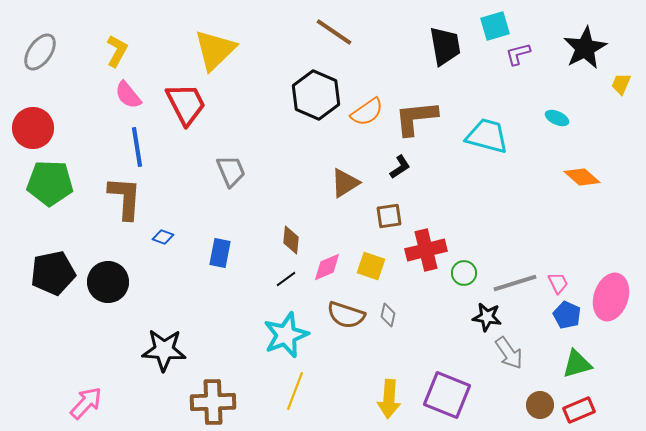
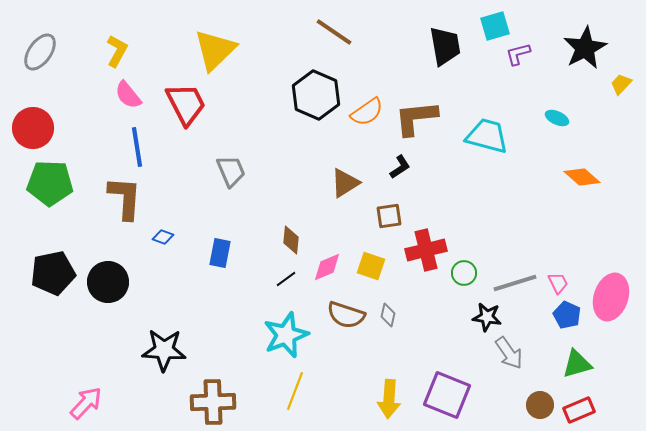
yellow trapezoid at (621, 84): rotated 20 degrees clockwise
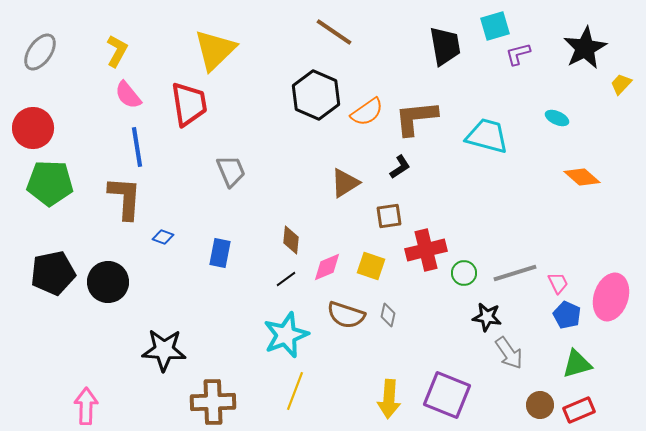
red trapezoid at (186, 104): moved 3 px right; rotated 18 degrees clockwise
gray line at (515, 283): moved 10 px up
pink arrow at (86, 403): moved 3 px down; rotated 42 degrees counterclockwise
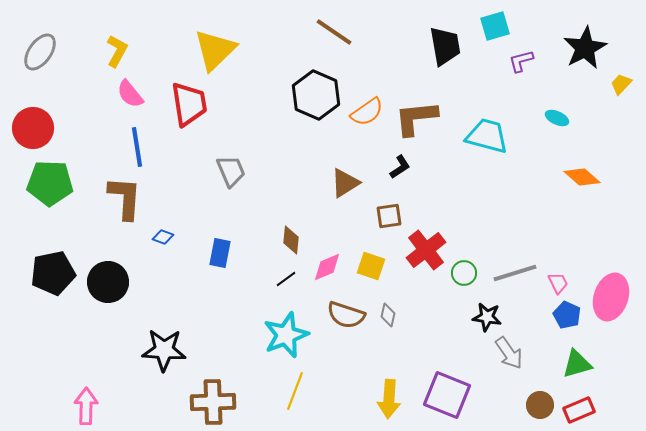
purple L-shape at (518, 54): moved 3 px right, 7 px down
pink semicircle at (128, 95): moved 2 px right, 1 px up
red cross at (426, 250): rotated 24 degrees counterclockwise
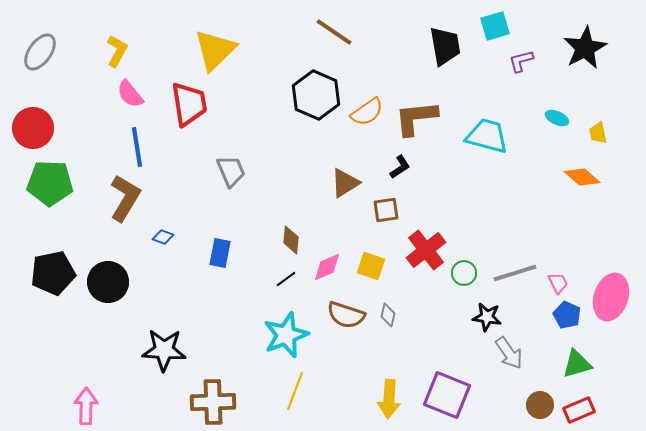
yellow trapezoid at (621, 84): moved 23 px left, 49 px down; rotated 55 degrees counterclockwise
brown L-shape at (125, 198): rotated 27 degrees clockwise
brown square at (389, 216): moved 3 px left, 6 px up
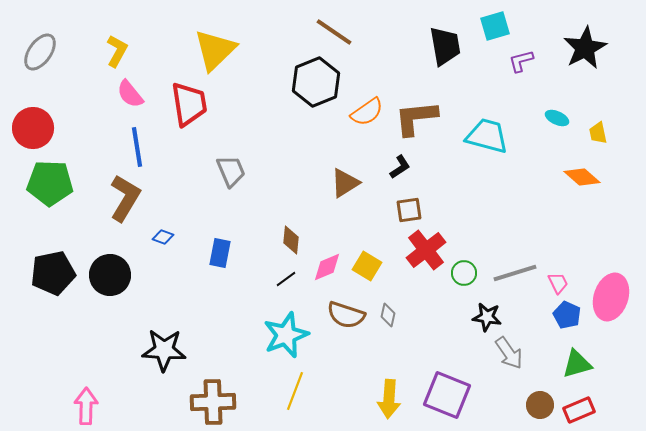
black hexagon at (316, 95): moved 13 px up; rotated 15 degrees clockwise
brown square at (386, 210): moved 23 px right
yellow square at (371, 266): moved 4 px left; rotated 12 degrees clockwise
black circle at (108, 282): moved 2 px right, 7 px up
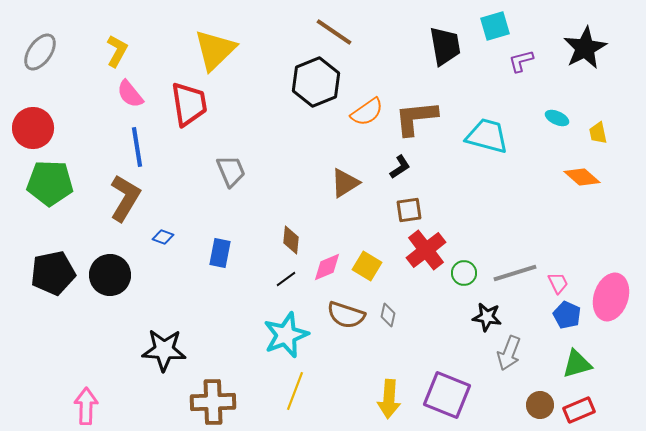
gray arrow at (509, 353): rotated 56 degrees clockwise
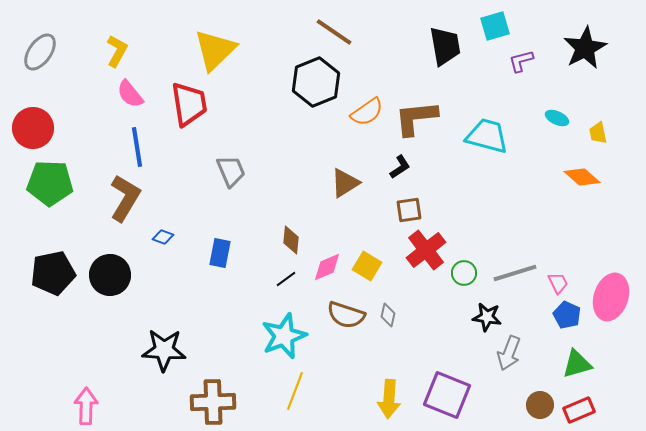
cyan star at (286, 335): moved 2 px left, 1 px down
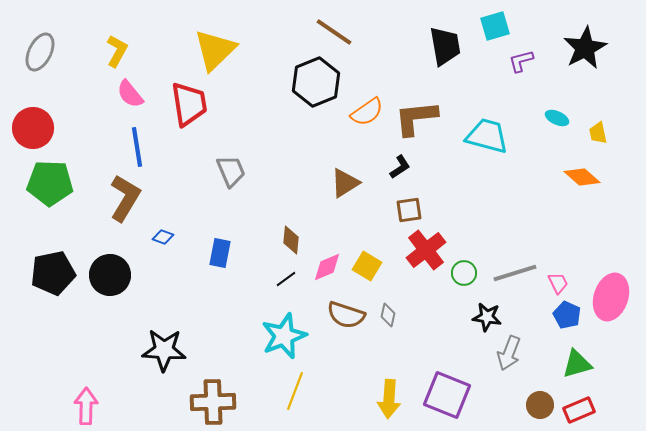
gray ellipse at (40, 52): rotated 9 degrees counterclockwise
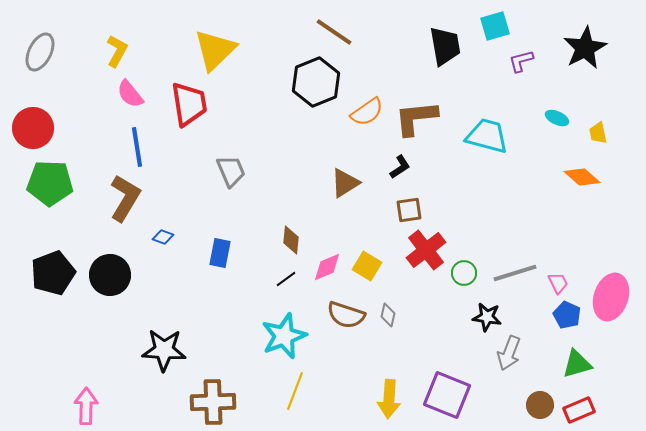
black pentagon at (53, 273): rotated 9 degrees counterclockwise
